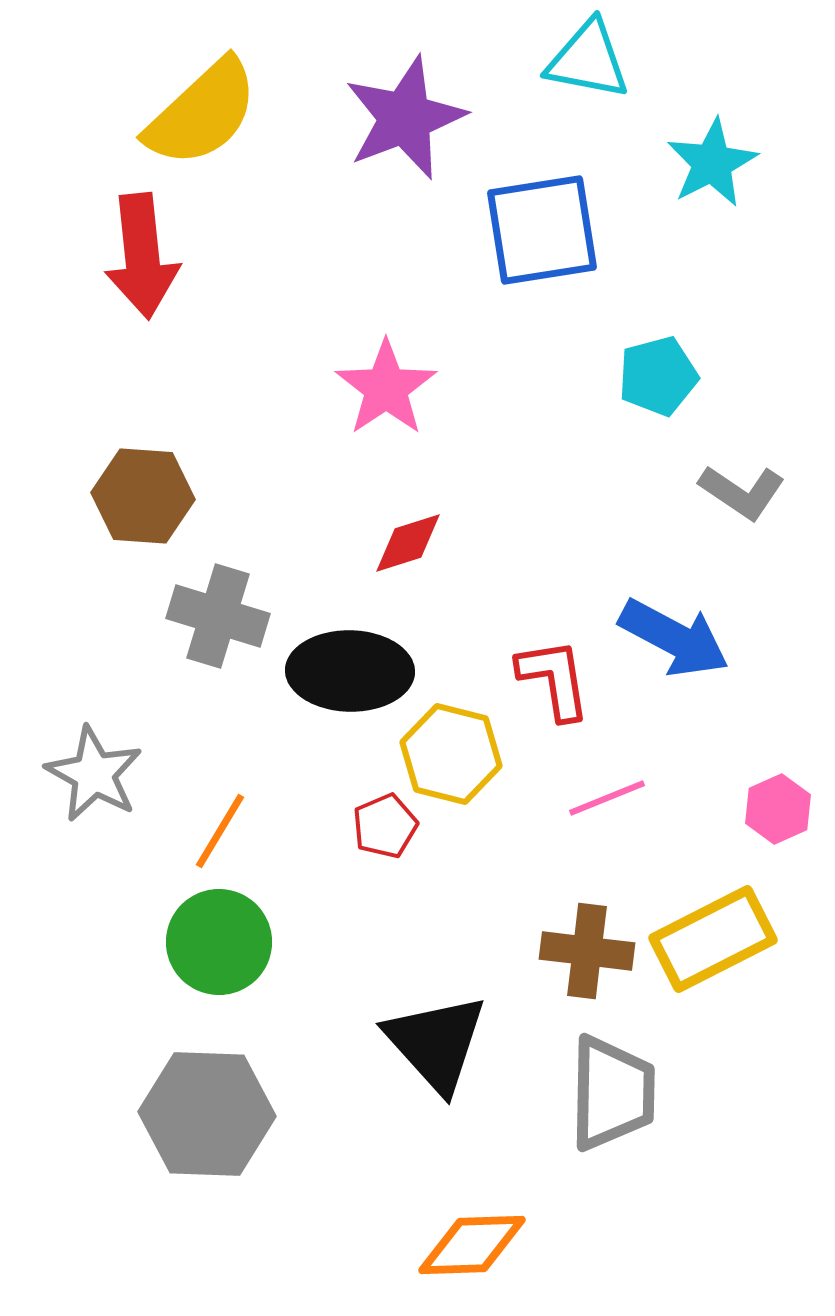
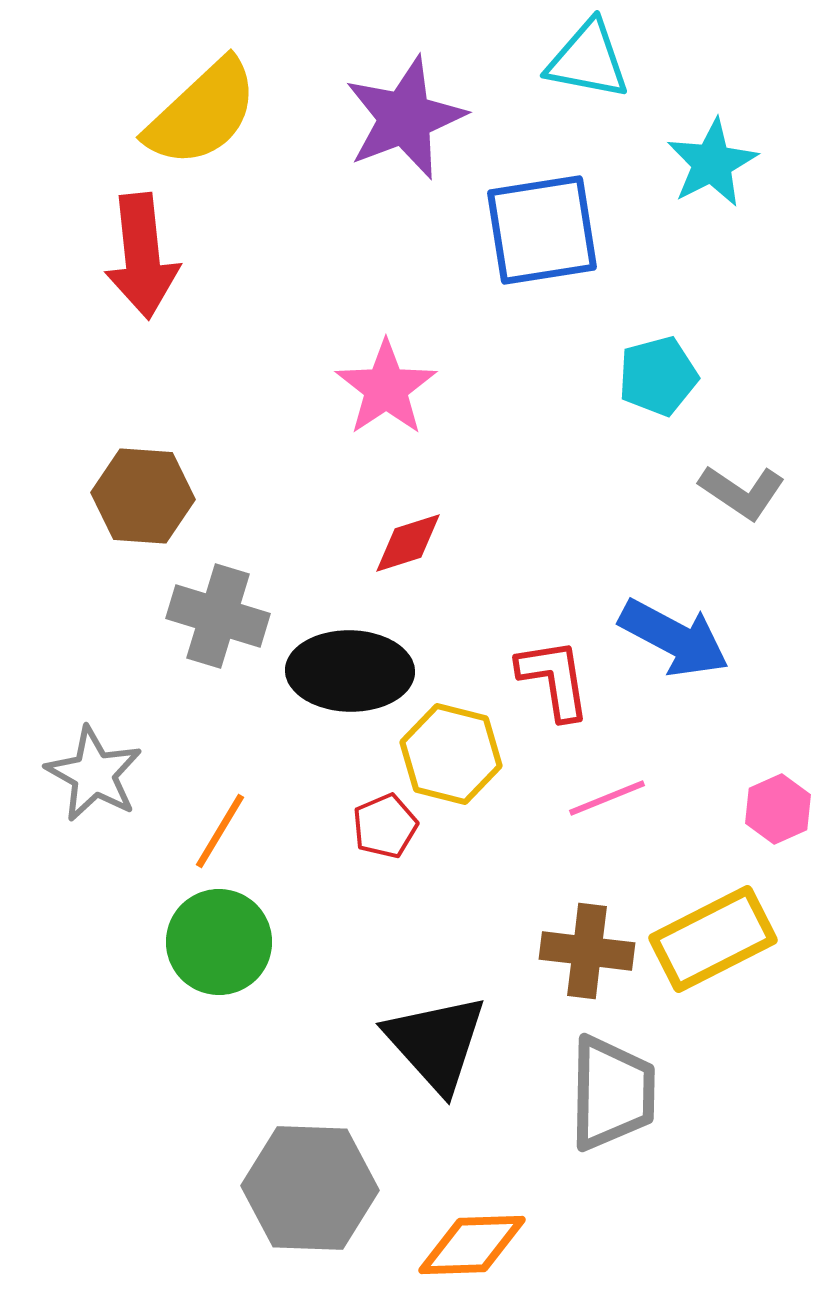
gray hexagon: moved 103 px right, 74 px down
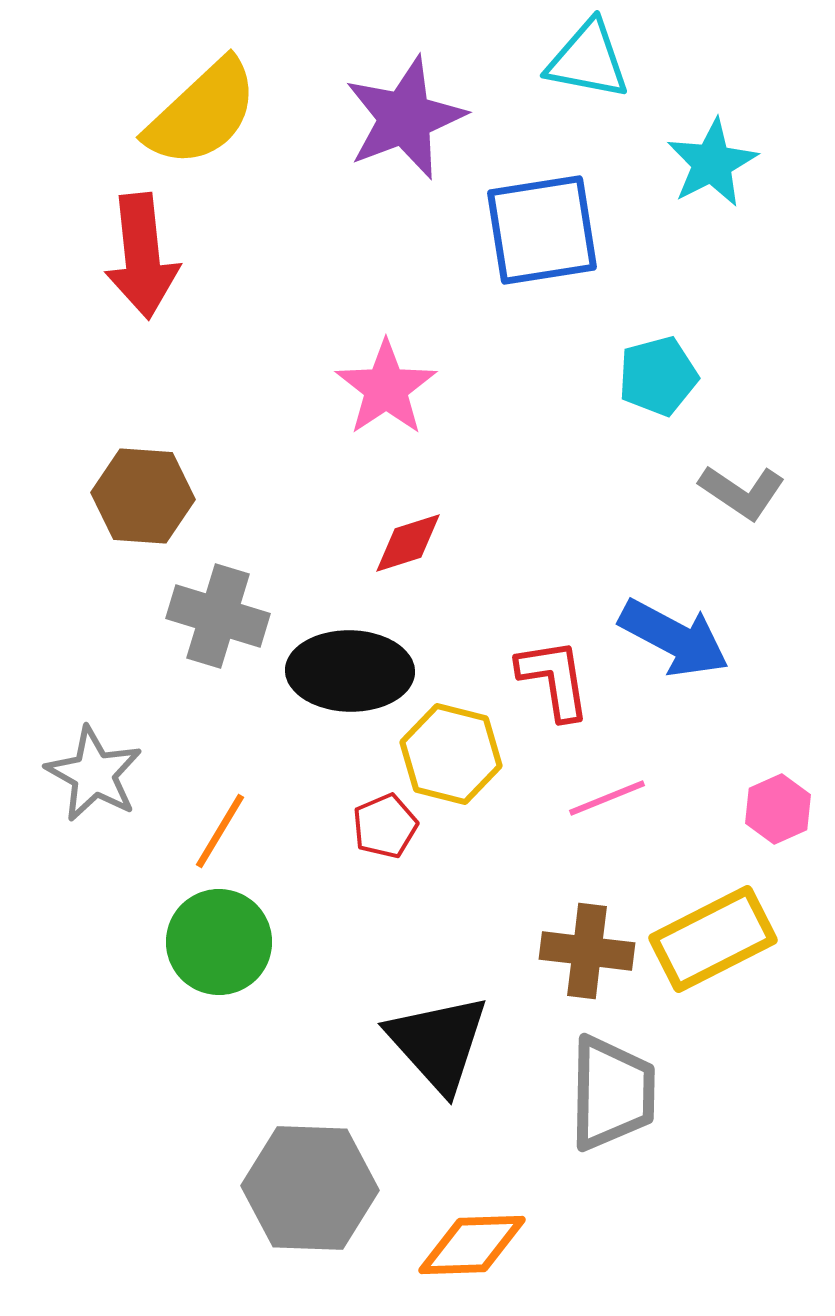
black triangle: moved 2 px right
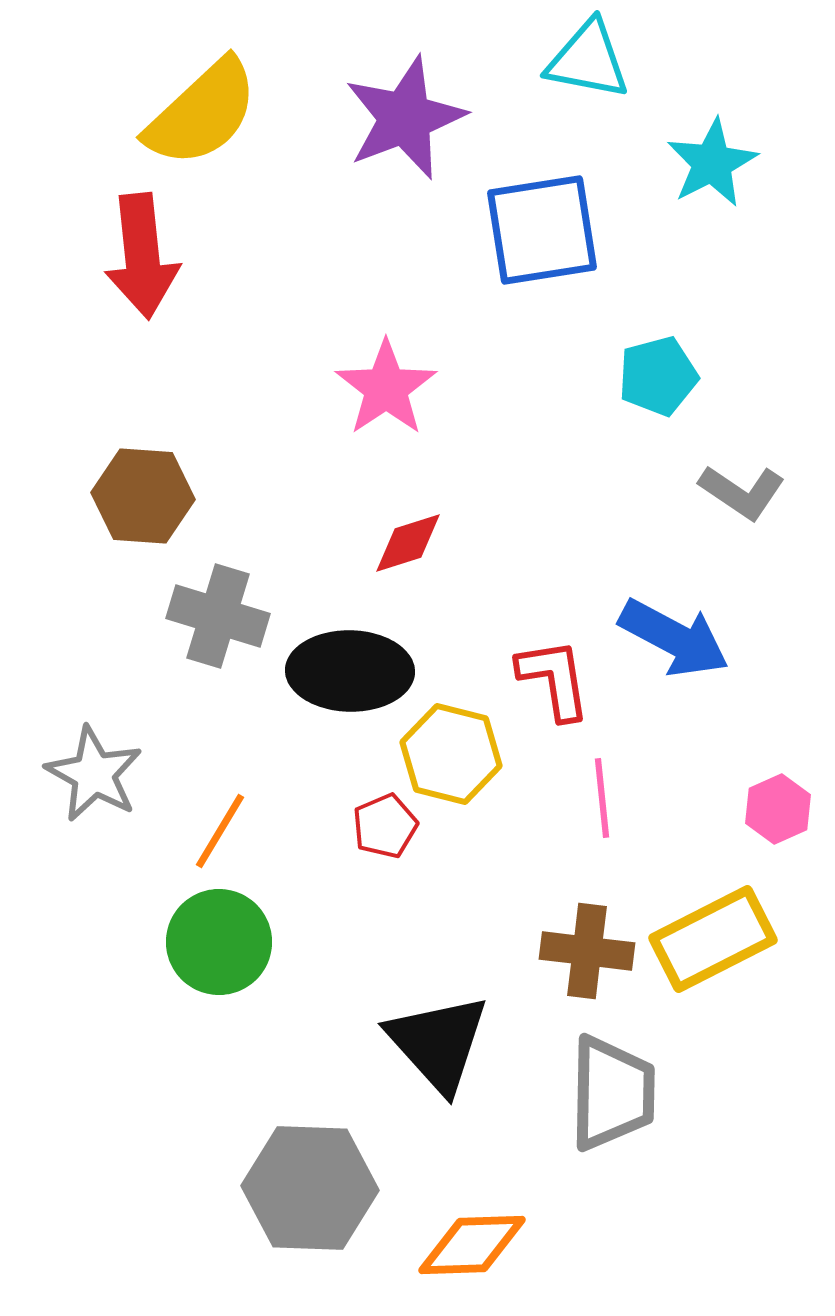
pink line: moved 5 px left; rotated 74 degrees counterclockwise
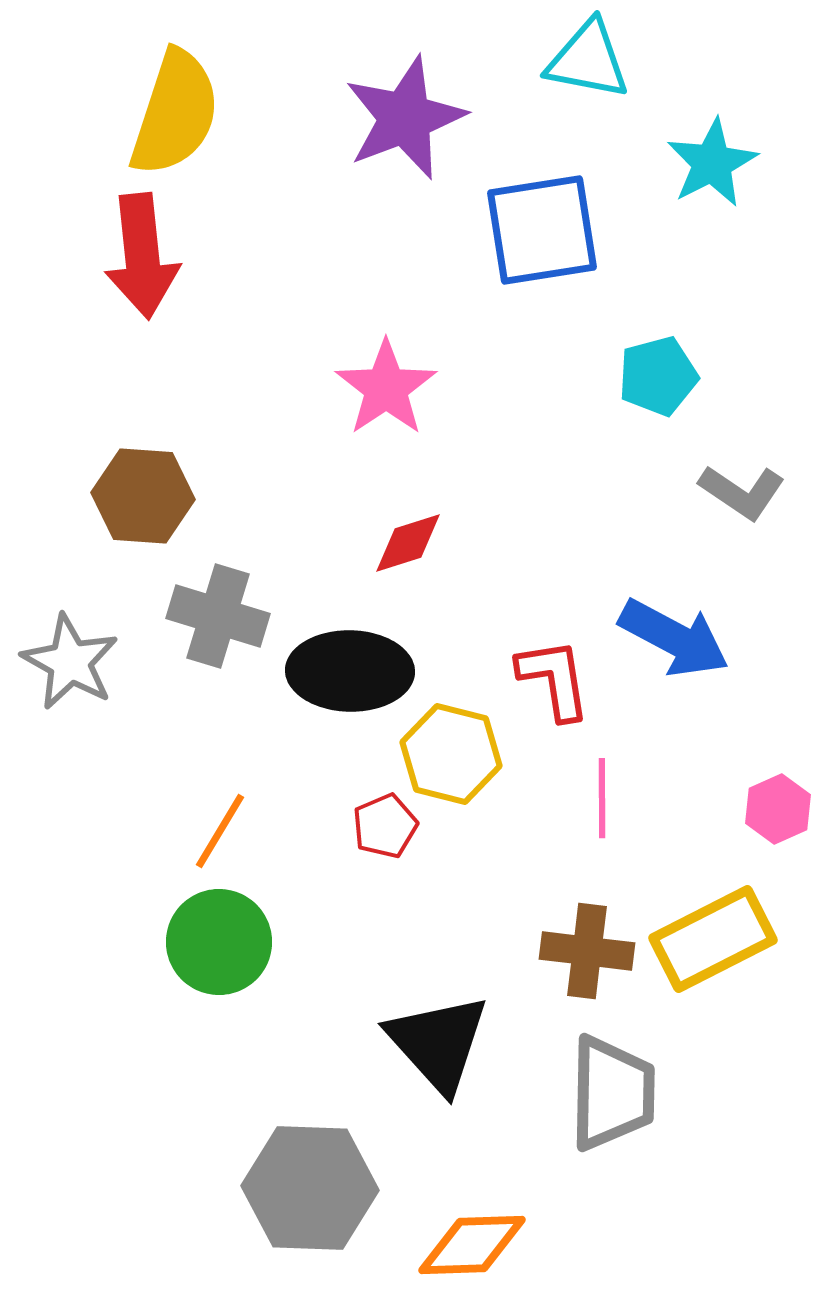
yellow semicircle: moved 27 px left; rotated 29 degrees counterclockwise
gray star: moved 24 px left, 112 px up
pink line: rotated 6 degrees clockwise
